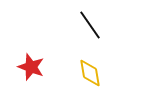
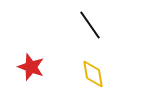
yellow diamond: moved 3 px right, 1 px down
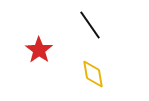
red star: moved 8 px right, 17 px up; rotated 16 degrees clockwise
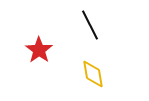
black line: rotated 8 degrees clockwise
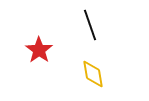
black line: rotated 8 degrees clockwise
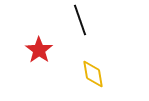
black line: moved 10 px left, 5 px up
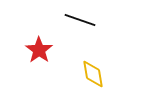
black line: rotated 52 degrees counterclockwise
